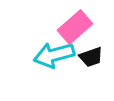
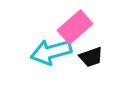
cyan arrow: moved 3 px left, 3 px up
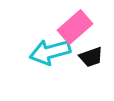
cyan arrow: moved 1 px left
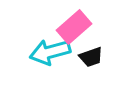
pink rectangle: moved 1 px left
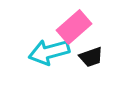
cyan arrow: moved 1 px left
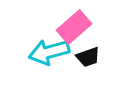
black trapezoid: moved 3 px left
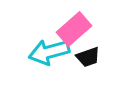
pink rectangle: moved 2 px down
